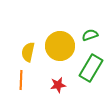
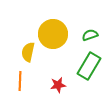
yellow circle: moved 7 px left, 12 px up
green rectangle: moved 2 px left, 2 px up
orange line: moved 1 px left, 1 px down
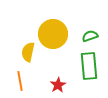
green semicircle: moved 1 px down
green rectangle: rotated 36 degrees counterclockwise
orange line: rotated 12 degrees counterclockwise
red star: rotated 21 degrees counterclockwise
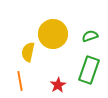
green rectangle: moved 4 px down; rotated 24 degrees clockwise
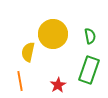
green semicircle: rotated 98 degrees clockwise
